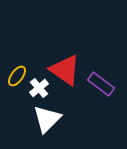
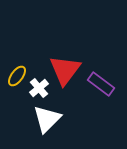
red triangle: rotated 32 degrees clockwise
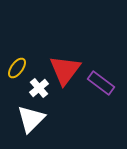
yellow ellipse: moved 8 px up
purple rectangle: moved 1 px up
white triangle: moved 16 px left
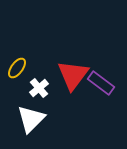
red triangle: moved 8 px right, 5 px down
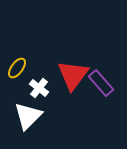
purple rectangle: rotated 12 degrees clockwise
white cross: rotated 12 degrees counterclockwise
white triangle: moved 3 px left, 3 px up
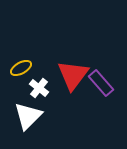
yellow ellipse: moved 4 px right; rotated 25 degrees clockwise
